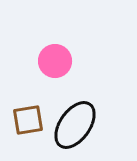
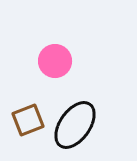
brown square: rotated 12 degrees counterclockwise
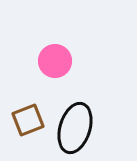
black ellipse: moved 3 px down; rotated 18 degrees counterclockwise
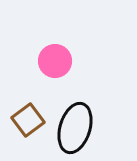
brown square: rotated 16 degrees counterclockwise
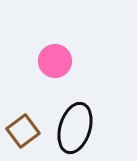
brown square: moved 5 px left, 11 px down
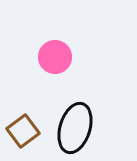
pink circle: moved 4 px up
